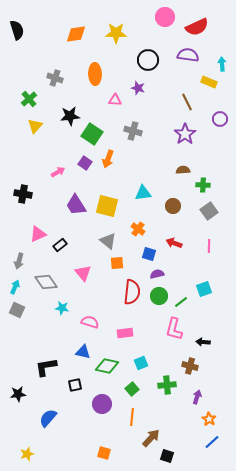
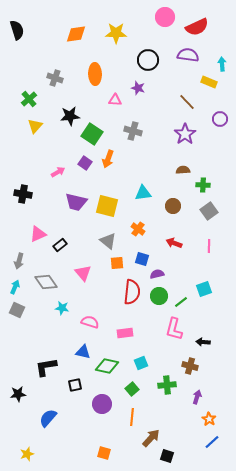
brown line at (187, 102): rotated 18 degrees counterclockwise
purple trapezoid at (76, 205): moved 3 px up; rotated 45 degrees counterclockwise
blue square at (149, 254): moved 7 px left, 5 px down
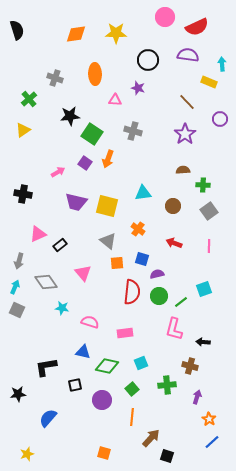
yellow triangle at (35, 126): moved 12 px left, 4 px down; rotated 14 degrees clockwise
purple circle at (102, 404): moved 4 px up
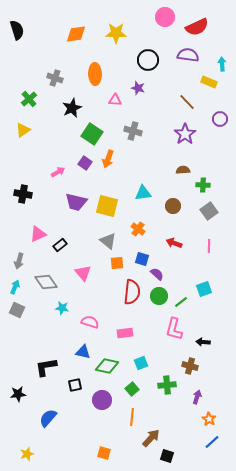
black star at (70, 116): moved 2 px right, 8 px up; rotated 18 degrees counterclockwise
purple semicircle at (157, 274): rotated 56 degrees clockwise
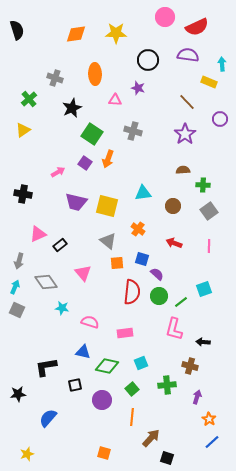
black square at (167, 456): moved 2 px down
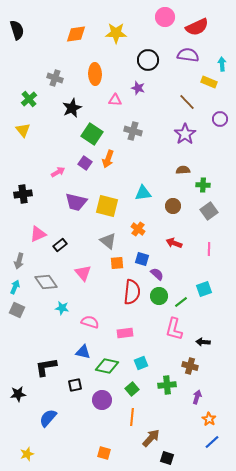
yellow triangle at (23, 130): rotated 35 degrees counterclockwise
black cross at (23, 194): rotated 18 degrees counterclockwise
pink line at (209, 246): moved 3 px down
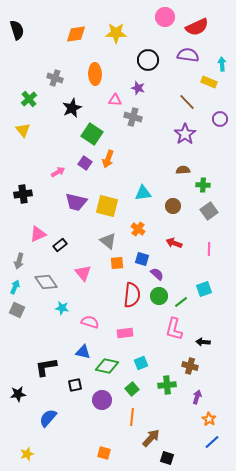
gray cross at (133, 131): moved 14 px up
red semicircle at (132, 292): moved 3 px down
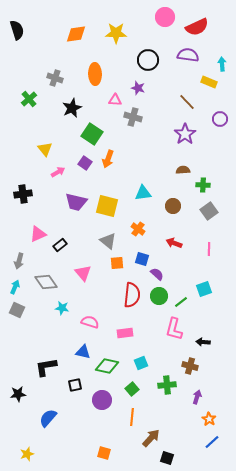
yellow triangle at (23, 130): moved 22 px right, 19 px down
